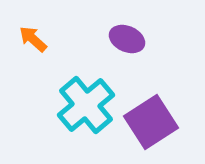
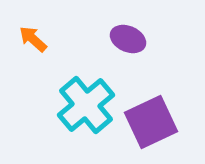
purple ellipse: moved 1 px right
purple square: rotated 8 degrees clockwise
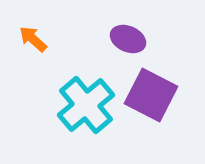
purple square: moved 27 px up; rotated 38 degrees counterclockwise
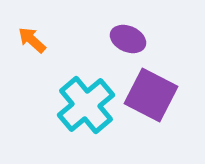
orange arrow: moved 1 px left, 1 px down
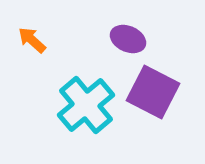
purple square: moved 2 px right, 3 px up
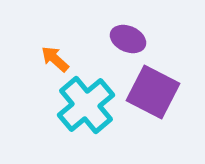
orange arrow: moved 23 px right, 19 px down
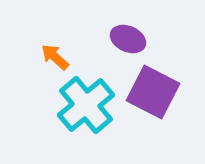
orange arrow: moved 2 px up
